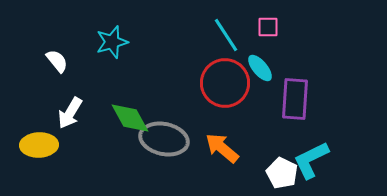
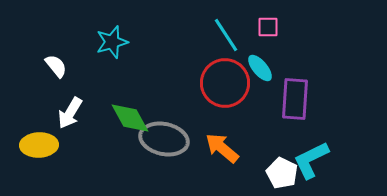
white semicircle: moved 1 px left, 5 px down
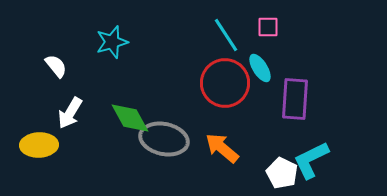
cyan ellipse: rotated 8 degrees clockwise
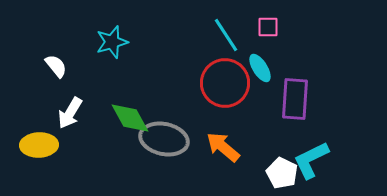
orange arrow: moved 1 px right, 1 px up
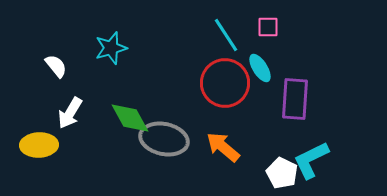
cyan star: moved 1 px left, 6 px down
